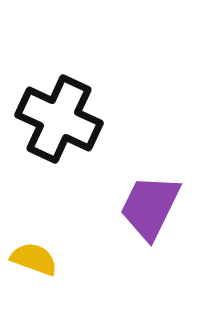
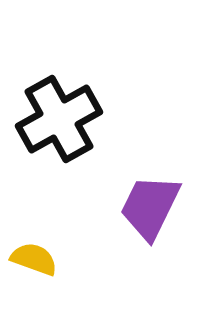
black cross: rotated 36 degrees clockwise
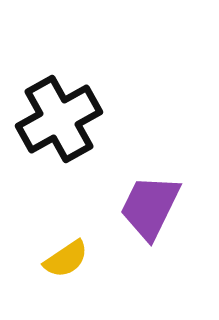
yellow semicircle: moved 32 px right; rotated 126 degrees clockwise
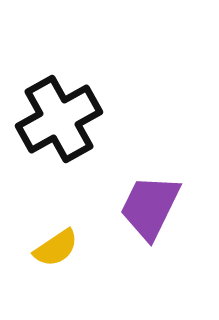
yellow semicircle: moved 10 px left, 11 px up
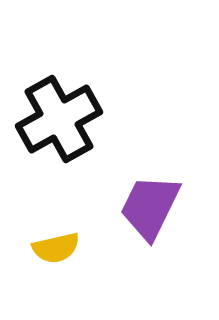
yellow semicircle: rotated 21 degrees clockwise
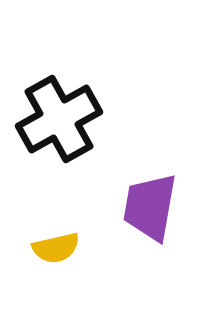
purple trapezoid: rotated 16 degrees counterclockwise
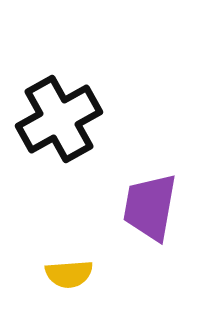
yellow semicircle: moved 13 px right, 26 px down; rotated 9 degrees clockwise
